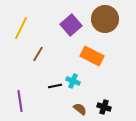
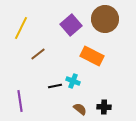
brown line: rotated 21 degrees clockwise
black cross: rotated 16 degrees counterclockwise
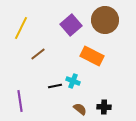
brown circle: moved 1 px down
